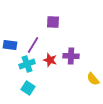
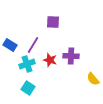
blue rectangle: rotated 24 degrees clockwise
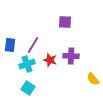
purple square: moved 12 px right
blue rectangle: rotated 64 degrees clockwise
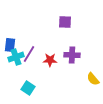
purple line: moved 4 px left, 9 px down
purple cross: moved 1 px right, 1 px up
red star: rotated 16 degrees counterclockwise
cyan cross: moved 11 px left, 7 px up
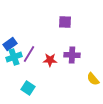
blue rectangle: moved 1 px up; rotated 48 degrees clockwise
cyan cross: moved 2 px left
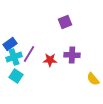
purple square: rotated 24 degrees counterclockwise
cyan square: moved 12 px left, 12 px up
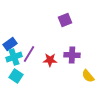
purple square: moved 2 px up
yellow semicircle: moved 5 px left, 3 px up
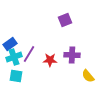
cyan square: rotated 24 degrees counterclockwise
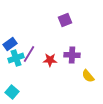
cyan cross: moved 2 px right, 1 px down
cyan square: moved 4 px left, 16 px down; rotated 32 degrees clockwise
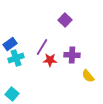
purple square: rotated 24 degrees counterclockwise
purple line: moved 13 px right, 7 px up
cyan square: moved 2 px down
